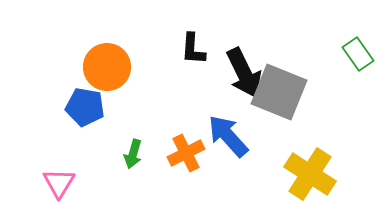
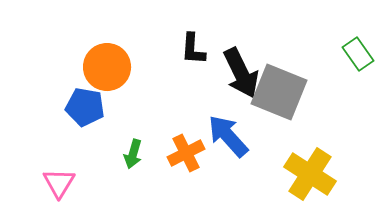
black arrow: moved 3 px left
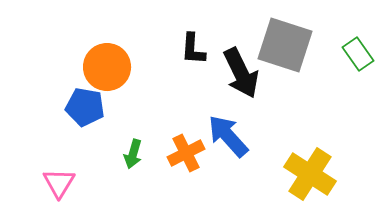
gray square: moved 6 px right, 47 px up; rotated 4 degrees counterclockwise
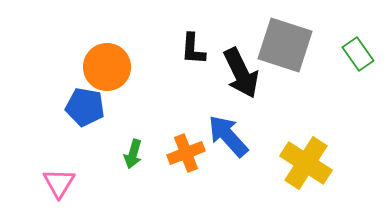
orange cross: rotated 6 degrees clockwise
yellow cross: moved 4 px left, 11 px up
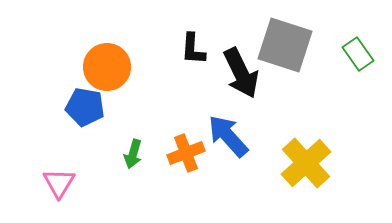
yellow cross: rotated 15 degrees clockwise
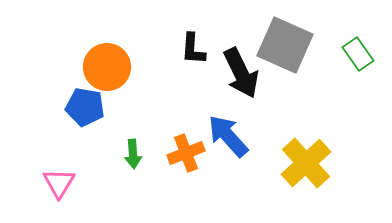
gray square: rotated 6 degrees clockwise
green arrow: rotated 20 degrees counterclockwise
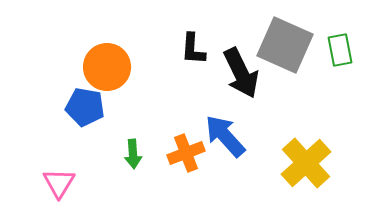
green rectangle: moved 18 px left, 4 px up; rotated 24 degrees clockwise
blue arrow: moved 3 px left
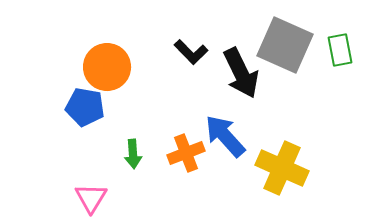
black L-shape: moved 2 px left, 3 px down; rotated 48 degrees counterclockwise
yellow cross: moved 24 px left, 5 px down; rotated 24 degrees counterclockwise
pink triangle: moved 32 px right, 15 px down
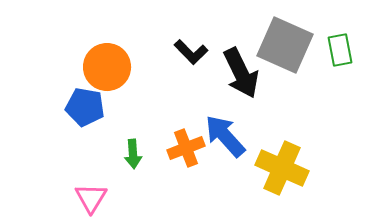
orange cross: moved 5 px up
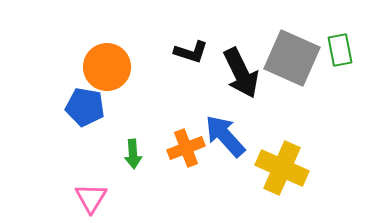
gray square: moved 7 px right, 13 px down
black L-shape: rotated 28 degrees counterclockwise
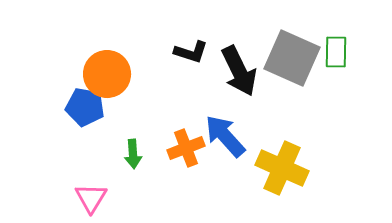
green rectangle: moved 4 px left, 2 px down; rotated 12 degrees clockwise
orange circle: moved 7 px down
black arrow: moved 2 px left, 2 px up
